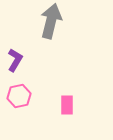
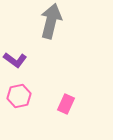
purple L-shape: rotated 95 degrees clockwise
pink rectangle: moved 1 px left, 1 px up; rotated 24 degrees clockwise
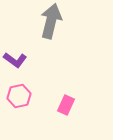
pink rectangle: moved 1 px down
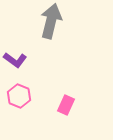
pink hexagon: rotated 25 degrees counterclockwise
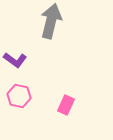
pink hexagon: rotated 10 degrees counterclockwise
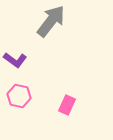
gray arrow: rotated 24 degrees clockwise
pink rectangle: moved 1 px right
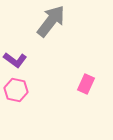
pink hexagon: moved 3 px left, 6 px up
pink rectangle: moved 19 px right, 21 px up
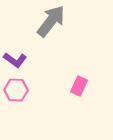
pink rectangle: moved 7 px left, 2 px down
pink hexagon: rotated 10 degrees counterclockwise
